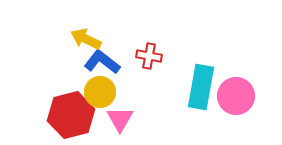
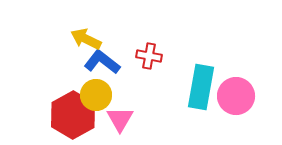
yellow circle: moved 4 px left, 3 px down
red hexagon: moved 2 px right; rotated 15 degrees counterclockwise
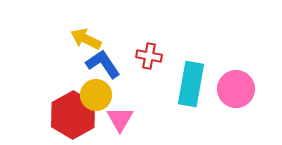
blue L-shape: moved 1 px right, 2 px down; rotated 18 degrees clockwise
cyan rectangle: moved 10 px left, 3 px up
pink circle: moved 7 px up
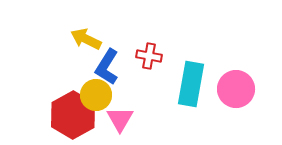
blue L-shape: moved 4 px right, 3 px down; rotated 114 degrees counterclockwise
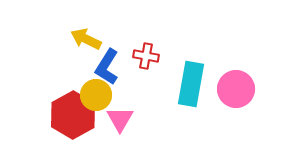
red cross: moved 3 px left
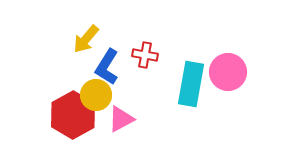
yellow arrow: rotated 76 degrees counterclockwise
red cross: moved 1 px left, 1 px up
pink circle: moved 8 px left, 17 px up
pink triangle: moved 1 px right; rotated 32 degrees clockwise
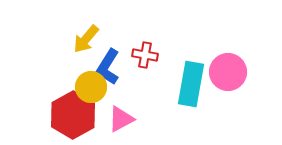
blue L-shape: moved 1 px right
yellow circle: moved 5 px left, 8 px up
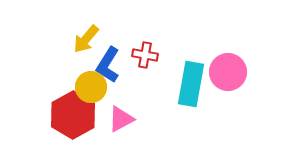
blue L-shape: moved 2 px up
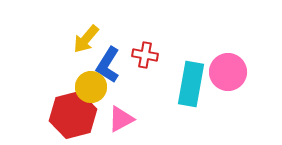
red hexagon: rotated 15 degrees clockwise
